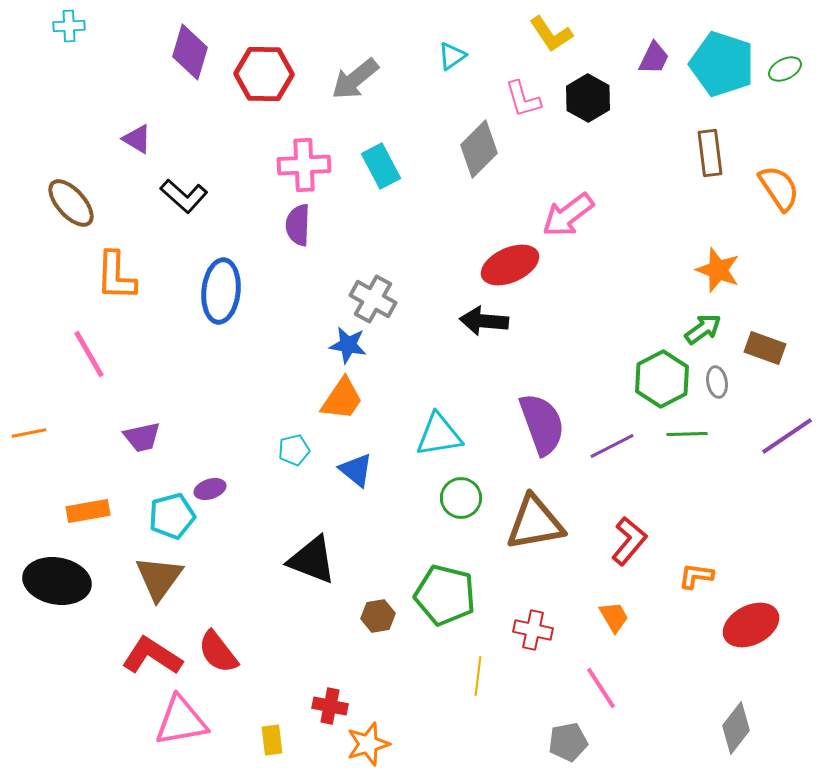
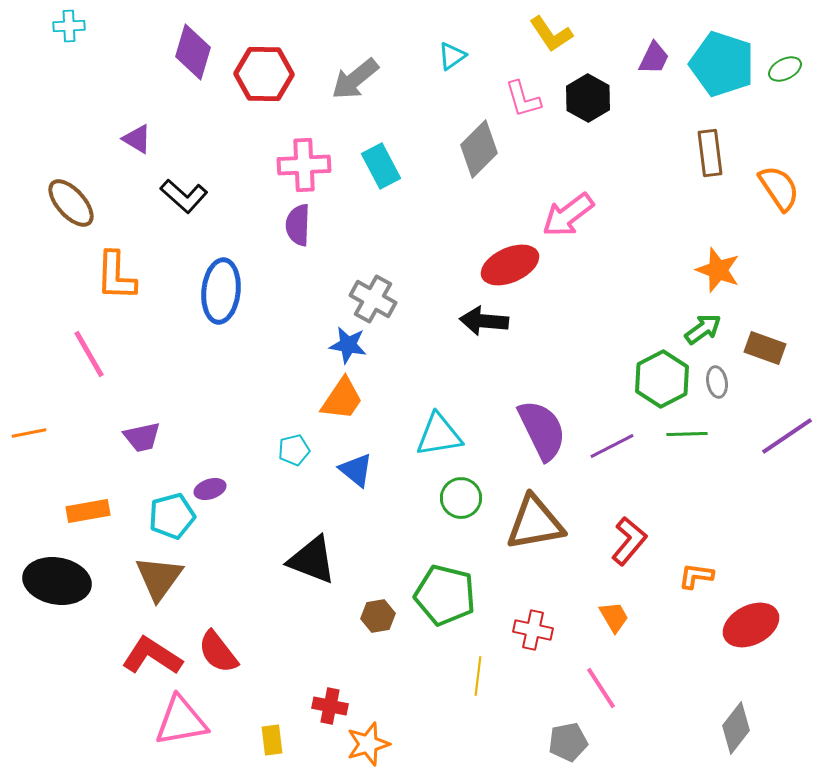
purple diamond at (190, 52): moved 3 px right
purple semicircle at (542, 424): moved 6 px down; rotated 6 degrees counterclockwise
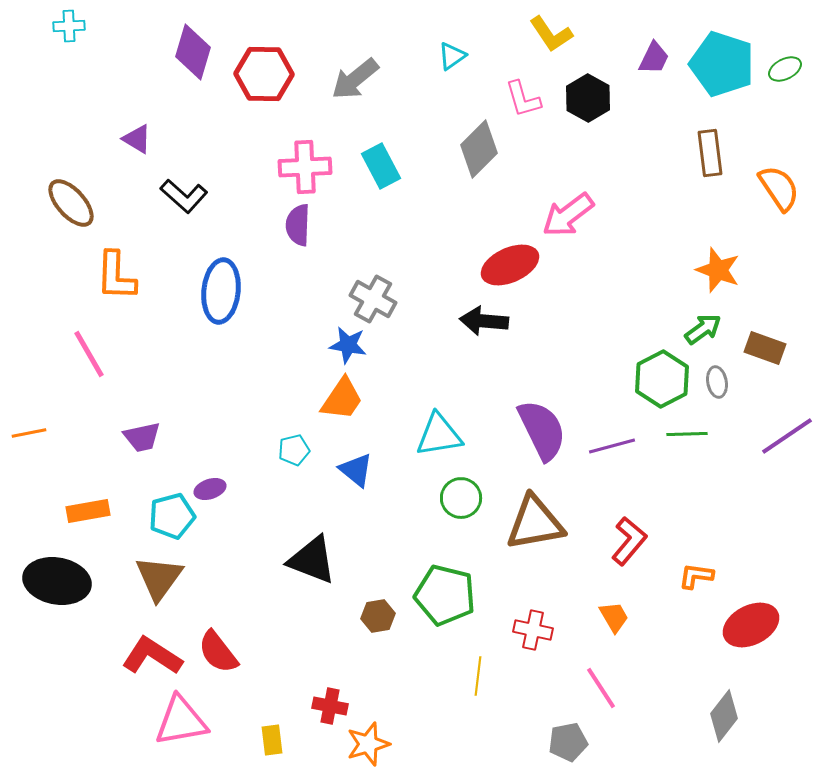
pink cross at (304, 165): moved 1 px right, 2 px down
purple line at (612, 446): rotated 12 degrees clockwise
gray diamond at (736, 728): moved 12 px left, 12 px up
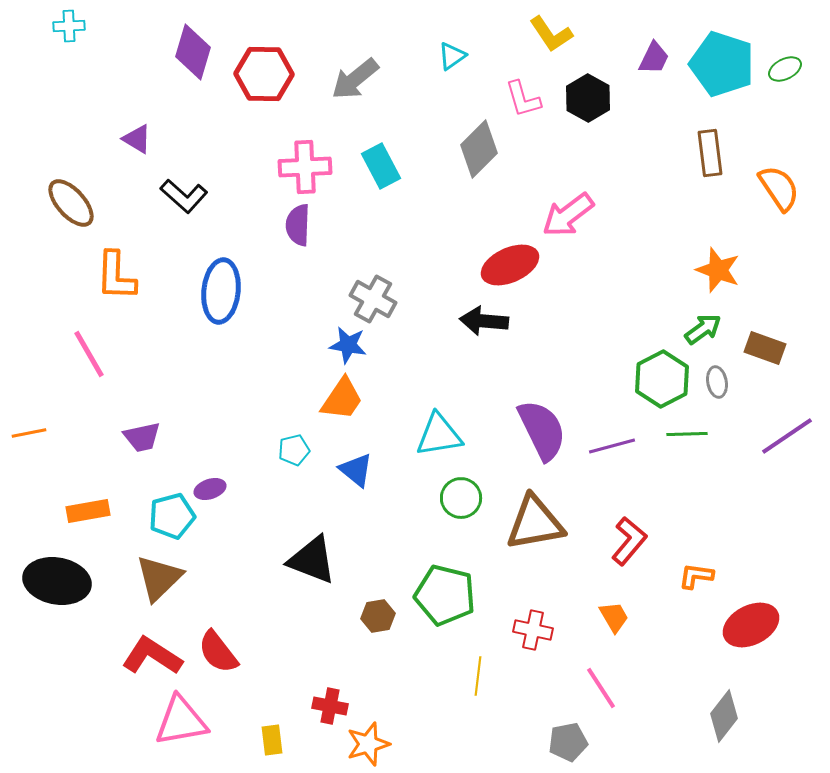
brown triangle at (159, 578): rotated 10 degrees clockwise
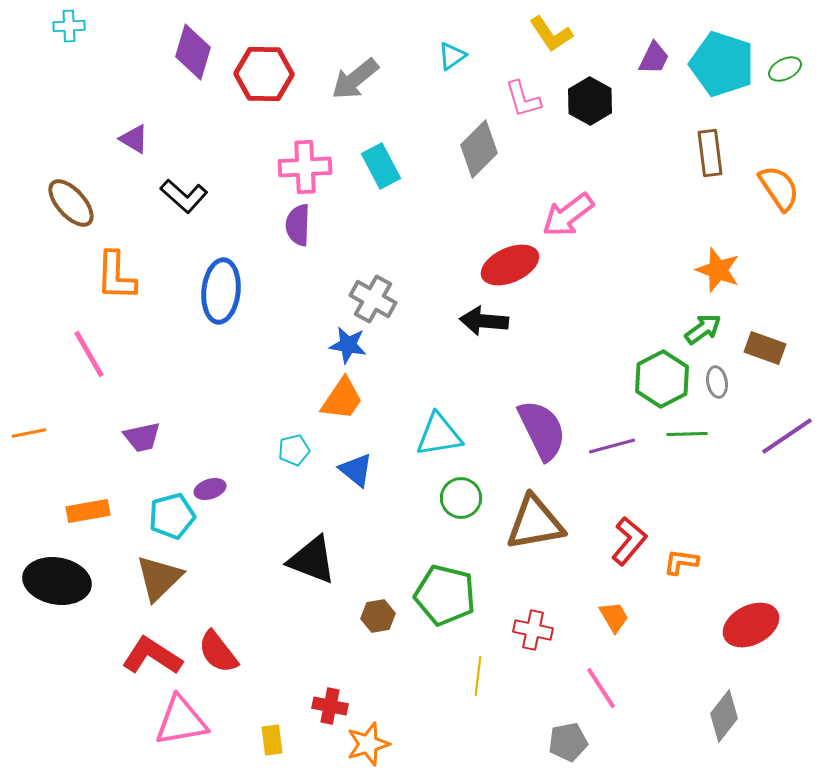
black hexagon at (588, 98): moved 2 px right, 3 px down
purple triangle at (137, 139): moved 3 px left
orange L-shape at (696, 576): moved 15 px left, 14 px up
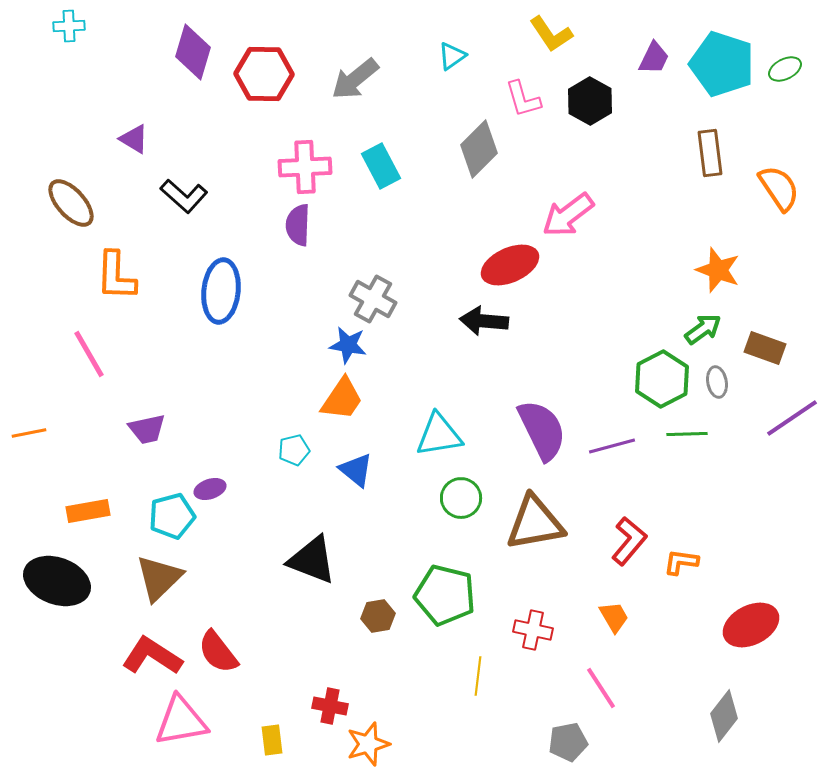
purple line at (787, 436): moved 5 px right, 18 px up
purple trapezoid at (142, 437): moved 5 px right, 8 px up
black ellipse at (57, 581): rotated 10 degrees clockwise
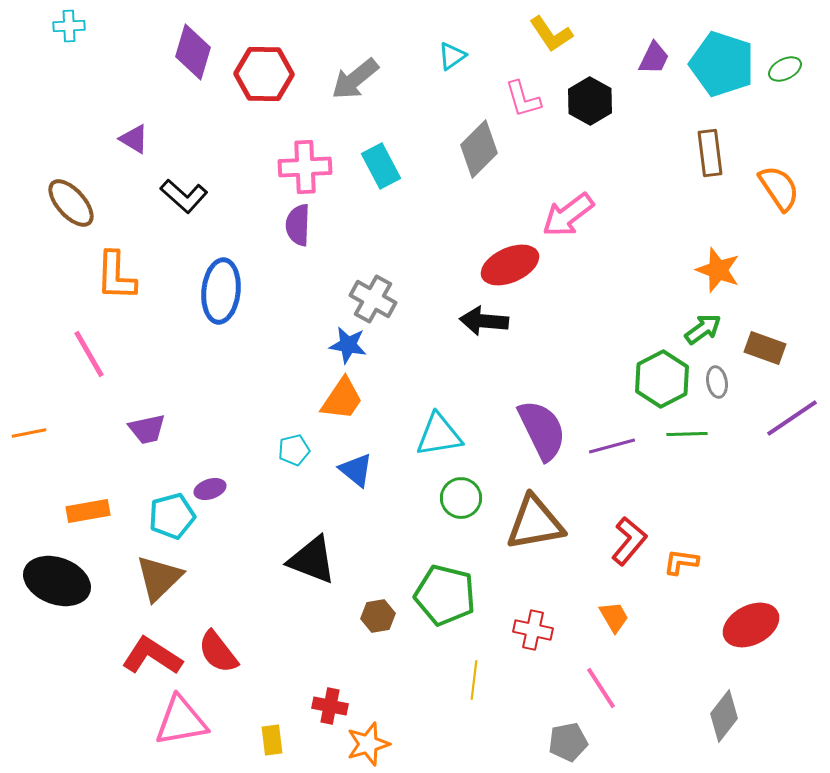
yellow line at (478, 676): moved 4 px left, 4 px down
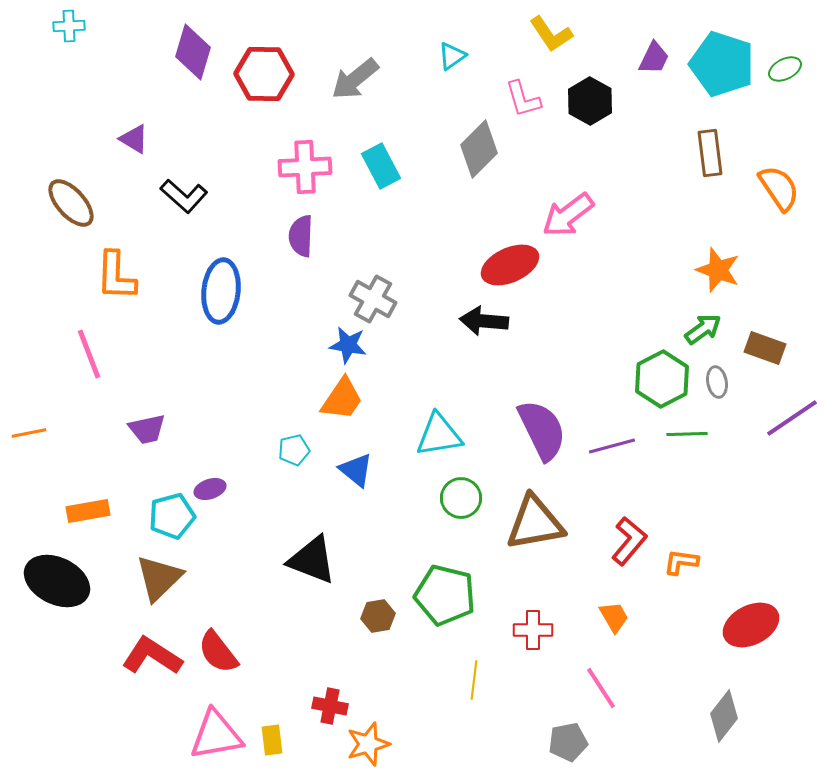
purple semicircle at (298, 225): moved 3 px right, 11 px down
pink line at (89, 354): rotated 9 degrees clockwise
black ellipse at (57, 581): rotated 6 degrees clockwise
red cross at (533, 630): rotated 12 degrees counterclockwise
pink triangle at (181, 721): moved 35 px right, 14 px down
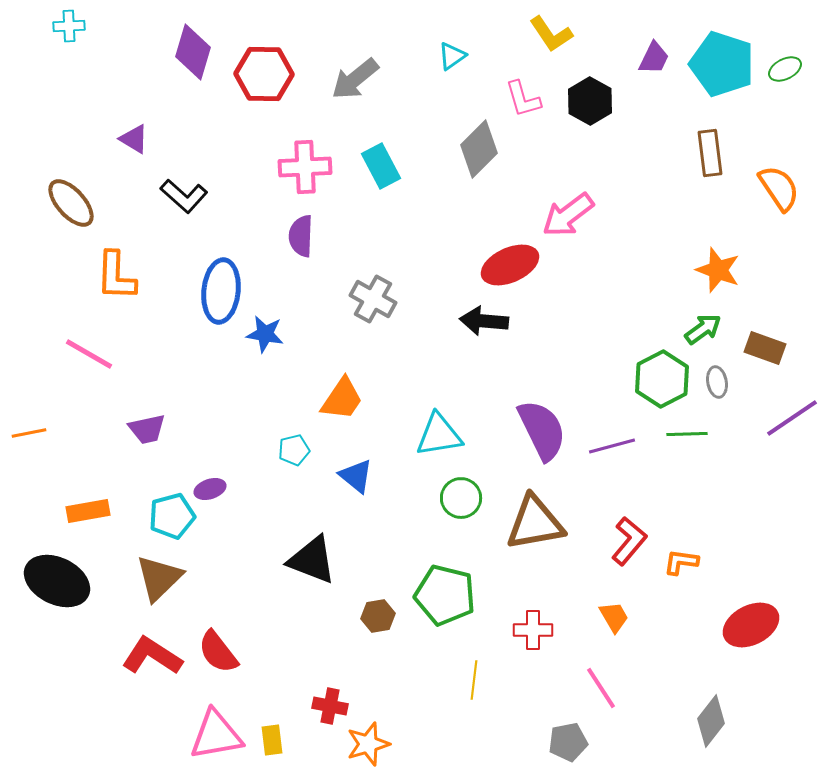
blue star at (348, 345): moved 83 px left, 11 px up
pink line at (89, 354): rotated 39 degrees counterclockwise
blue triangle at (356, 470): moved 6 px down
gray diamond at (724, 716): moved 13 px left, 5 px down
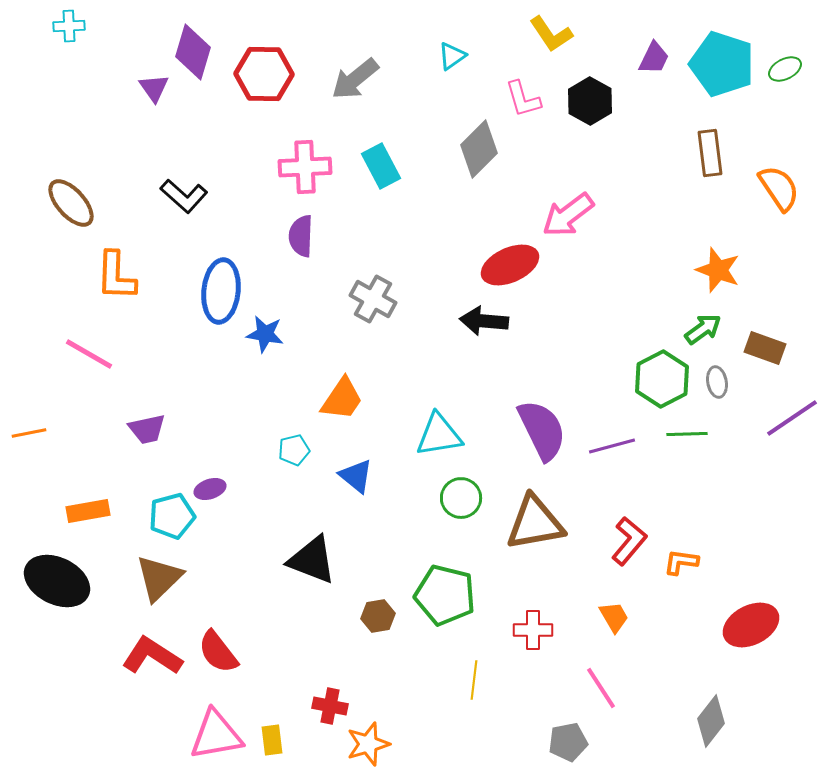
purple triangle at (134, 139): moved 20 px right, 51 px up; rotated 24 degrees clockwise
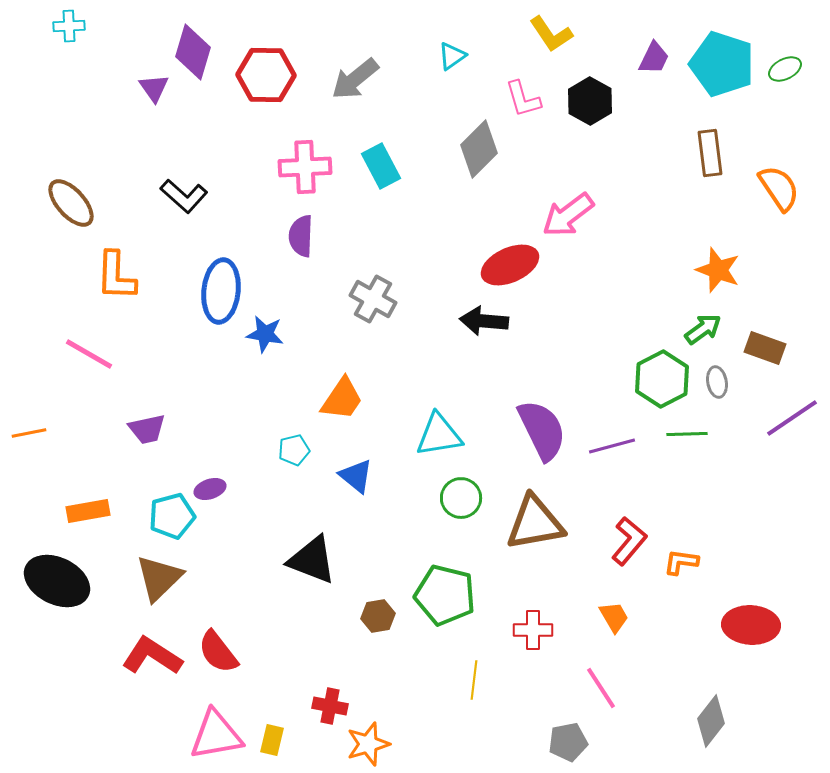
red hexagon at (264, 74): moved 2 px right, 1 px down
red ellipse at (751, 625): rotated 30 degrees clockwise
yellow rectangle at (272, 740): rotated 20 degrees clockwise
